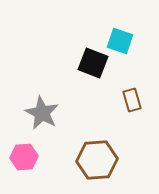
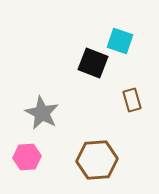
pink hexagon: moved 3 px right
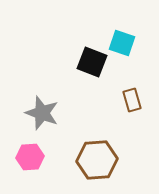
cyan square: moved 2 px right, 2 px down
black square: moved 1 px left, 1 px up
gray star: rotated 8 degrees counterclockwise
pink hexagon: moved 3 px right
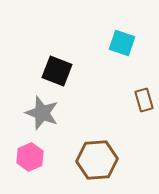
black square: moved 35 px left, 9 px down
brown rectangle: moved 12 px right
pink hexagon: rotated 20 degrees counterclockwise
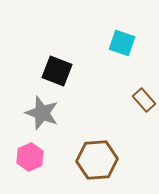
brown rectangle: rotated 25 degrees counterclockwise
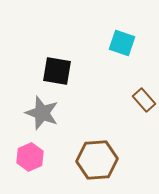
black square: rotated 12 degrees counterclockwise
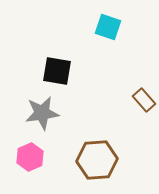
cyan square: moved 14 px left, 16 px up
gray star: rotated 28 degrees counterclockwise
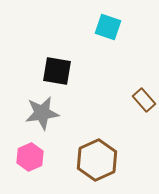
brown hexagon: rotated 21 degrees counterclockwise
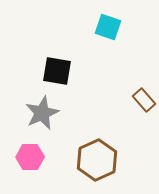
gray star: rotated 16 degrees counterclockwise
pink hexagon: rotated 24 degrees clockwise
